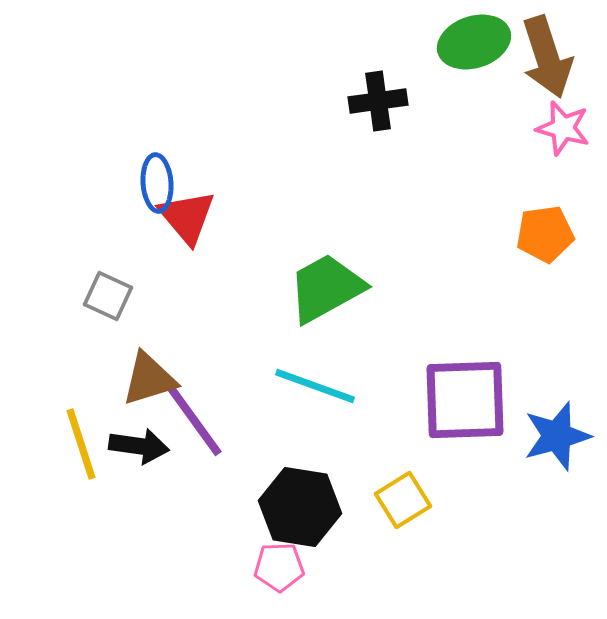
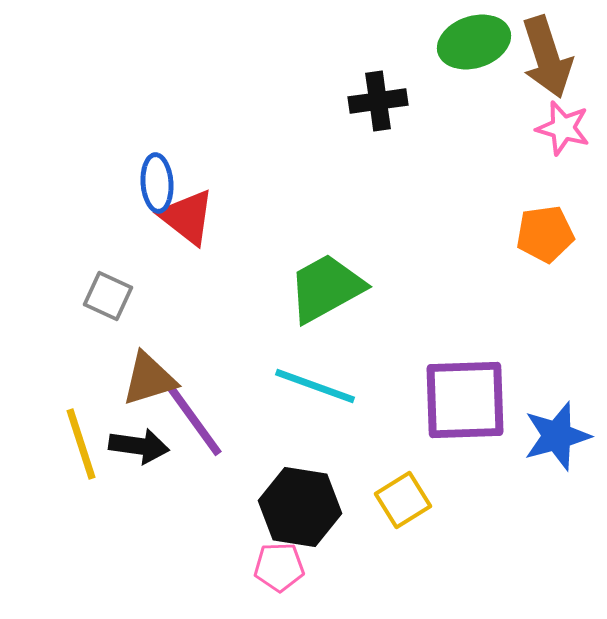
red triangle: rotated 12 degrees counterclockwise
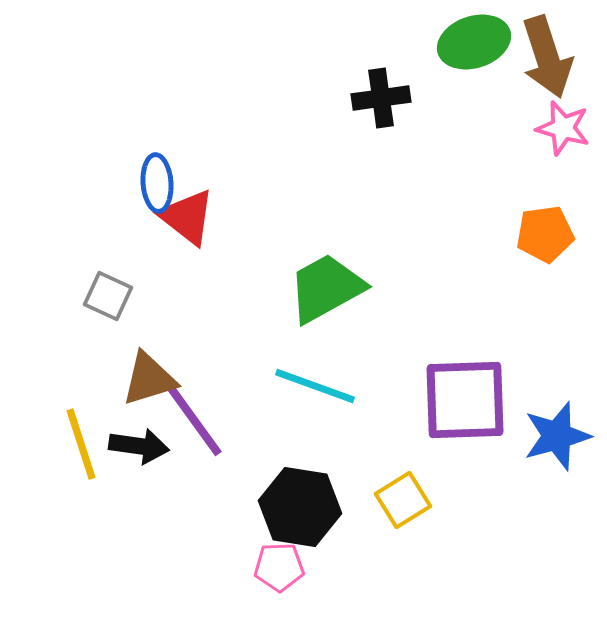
black cross: moved 3 px right, 3 px up
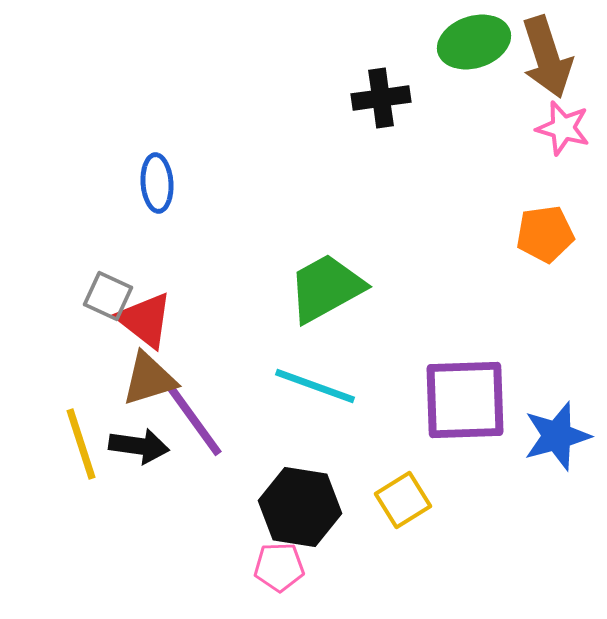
red triangle: moved 42 px left, 103 px down
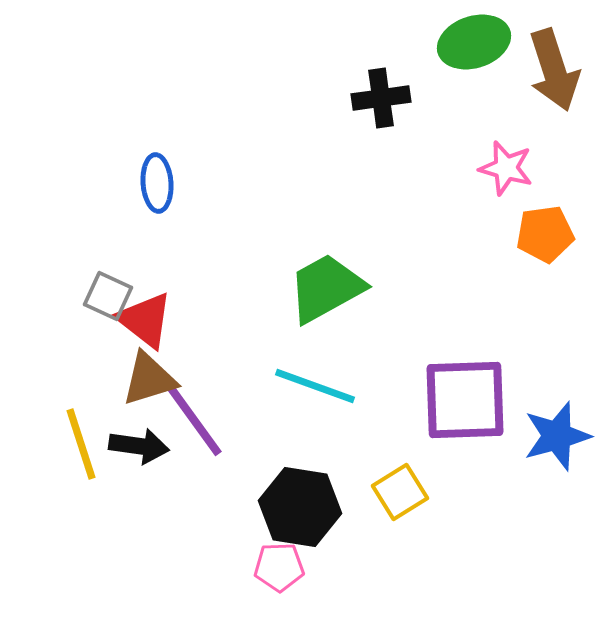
brown arrow: moved 7 px right, 13 px down
pink star: moved 57 px left, 40 px down
yellow square: moved 3 px left, 8 px up
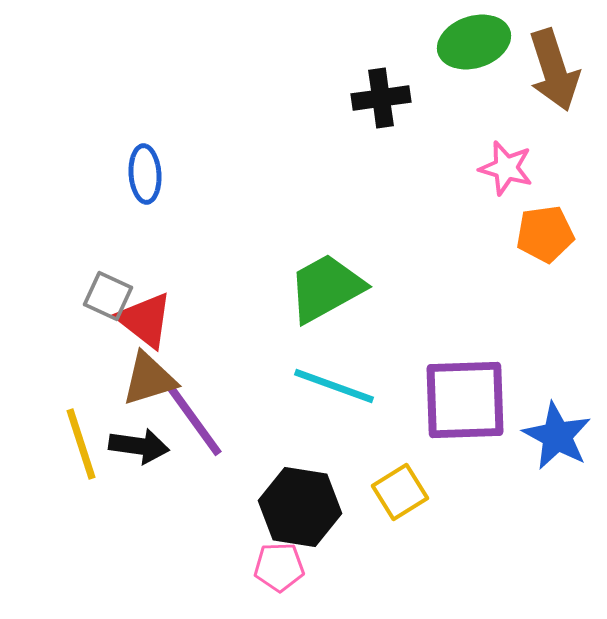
blue ellipse: moved 12 px left, 9 px up
cyan line: moved 19 px right
blue star: rotated 28 degrees counterclockwise
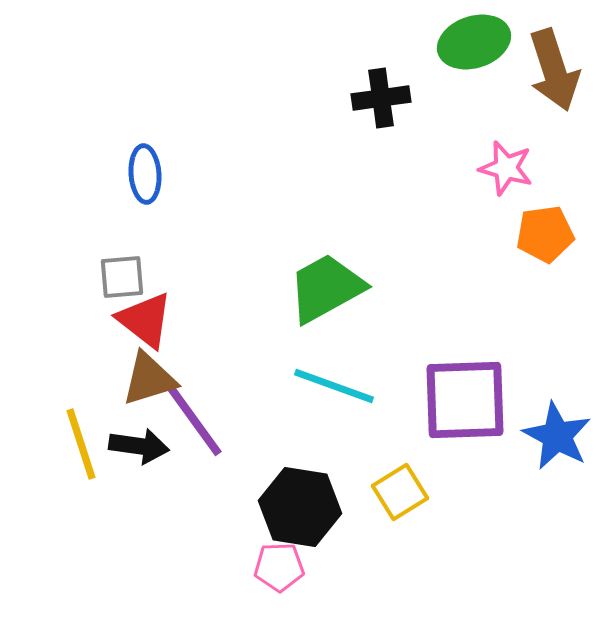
gray square: moved 14 px right, 19 px up; rotated 30 degrees counterclockwise
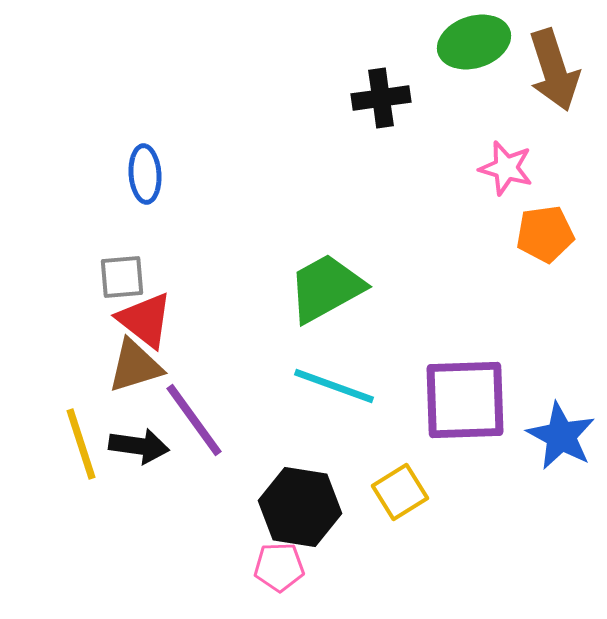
brown triangle: moved 14 px left, 13 px up
blue star: moved 4 px right
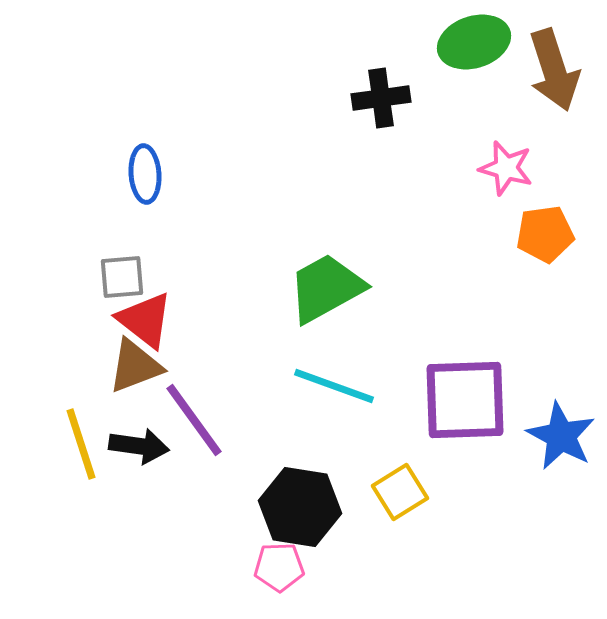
brown triangle: rotated 4 degrees counterclockwise
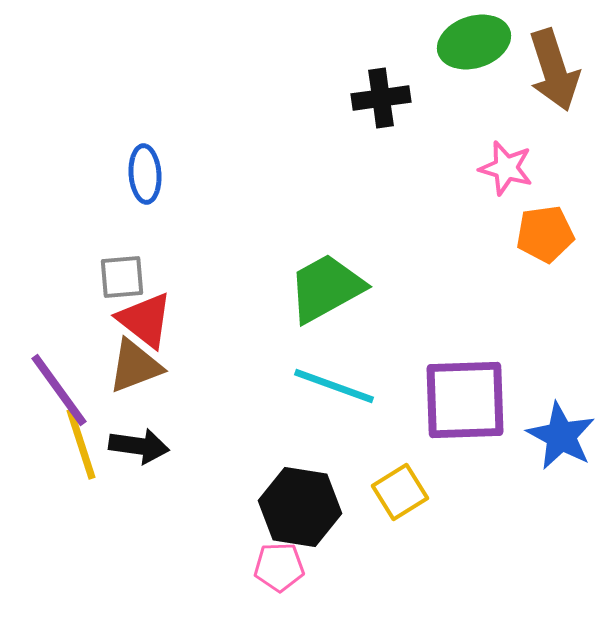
purple line: moved 135 px left, 30 px up
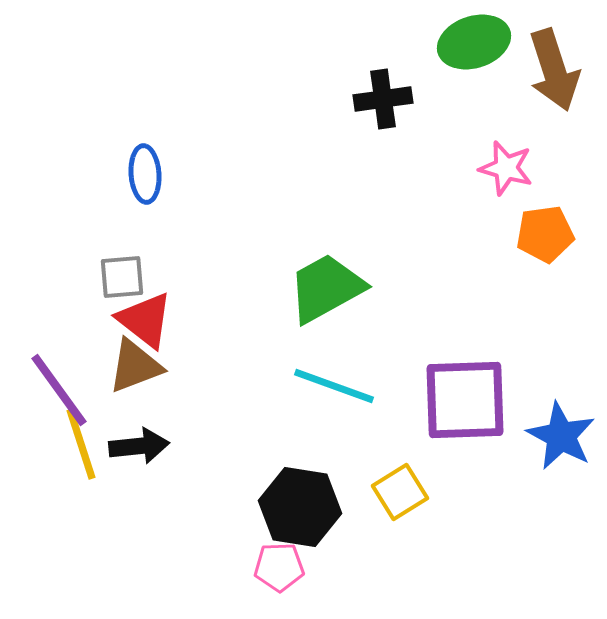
black cross: moved 2 px right, 1 px down
black arrow: rotated 14 degrees counterclockwise
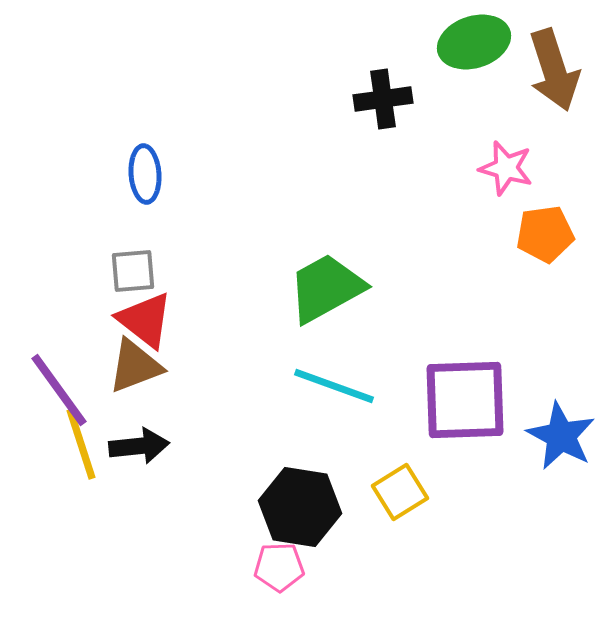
gray square: moved 11 px right, 6 px up
